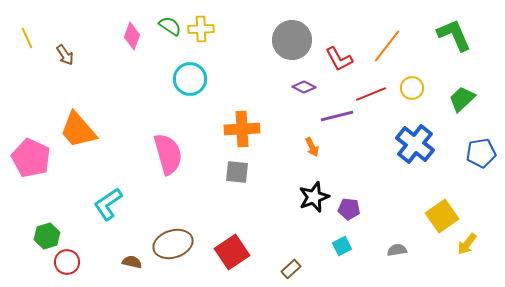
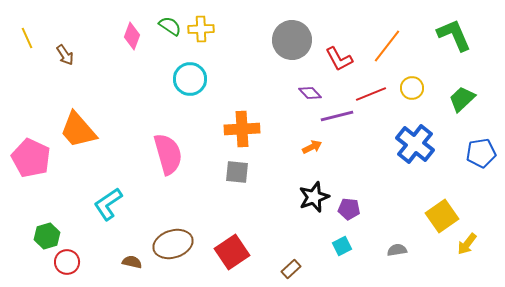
purple diamond: moved 6 px right, 6 px down; rotated 20 degrees clockwise
orange arrow: rotated 90 degrees counterclockwise
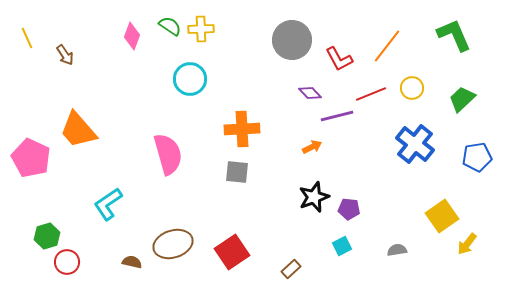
blue pentagon: moved 4 px left, 4 px down
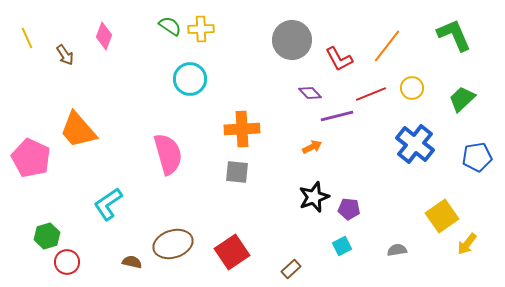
pink diamond: moved 28 px left
